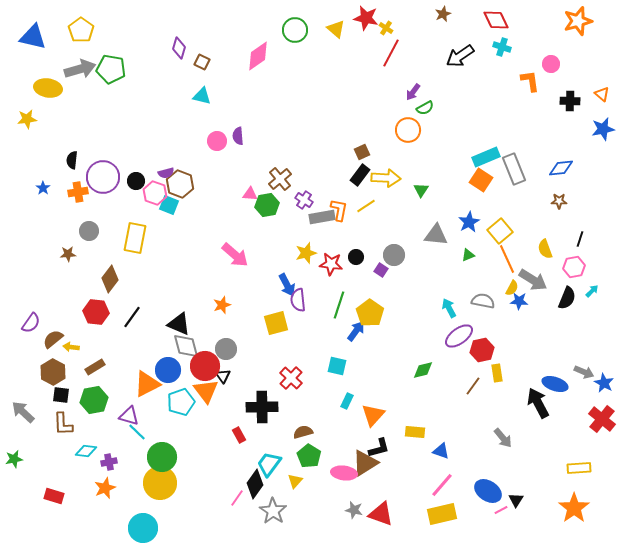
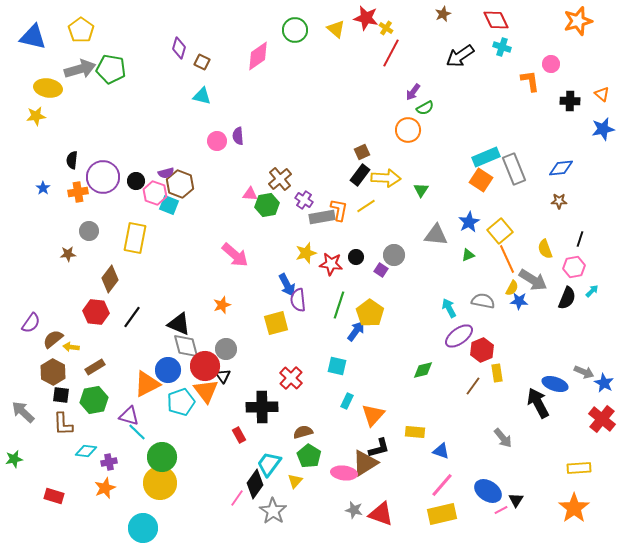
yellow star at (27, 119): moved 9 px right, 3 px up
red hexagon at (482, 350): rotated 10 degrees counterclockwise
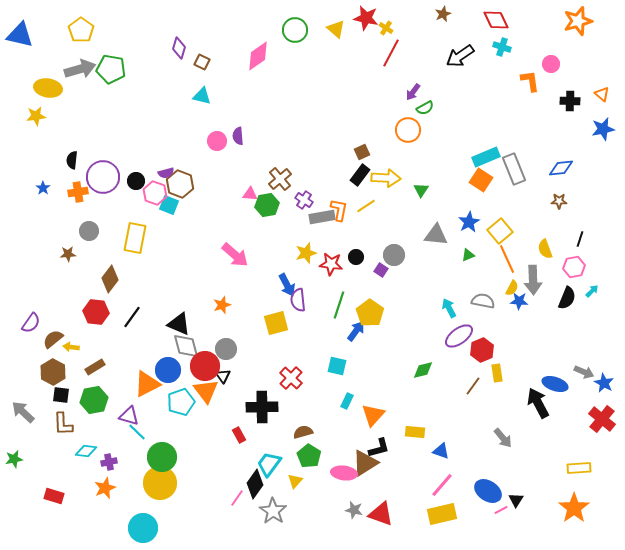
blue triangle at (33, 37): moved 13 px left, 2 px up
gray arrow at (533, 280): rotated 56 degrees clockwise
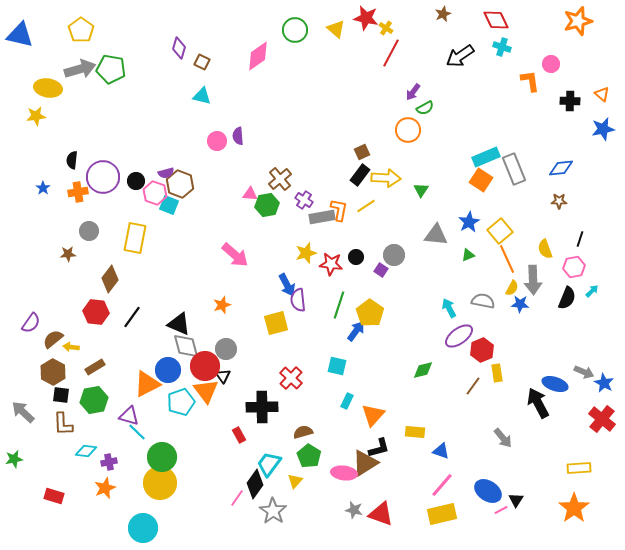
blue star at (519, 301): moved 1 px right, 3 px down
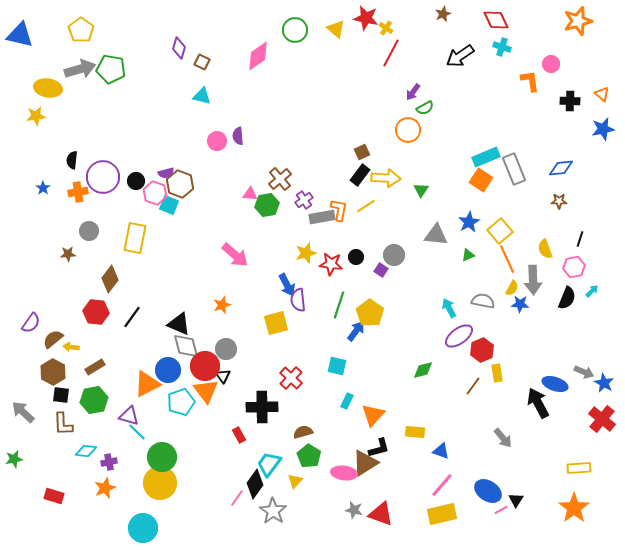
purple cross at (304, 200): rotated 24 degrees clockwise
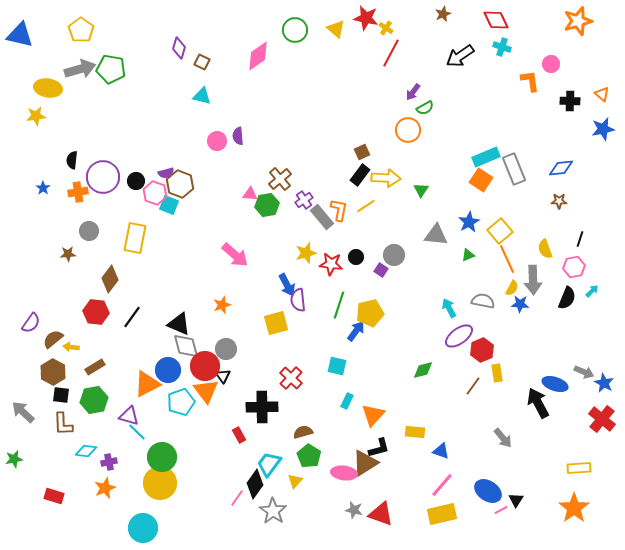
gray rectangle at (322, 217): rotated 60 degrees clockwise
yellow pentagon at (370, 313): rotated 24 degrees clockwise
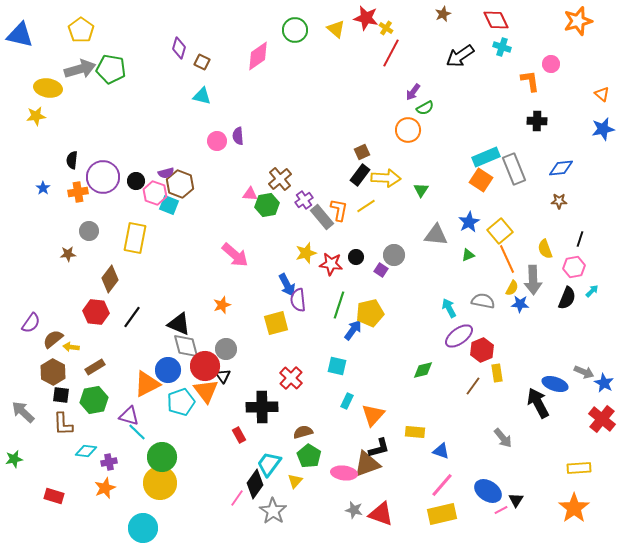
black cross at (570, 101): moved 33 px left, 20 px down
blue arrow at (356, 331): moved 3 px left, 1 px up
brown triangle at (365, 463): moved 2 px right, 1 px down; rotated 12 degrees clockwise
